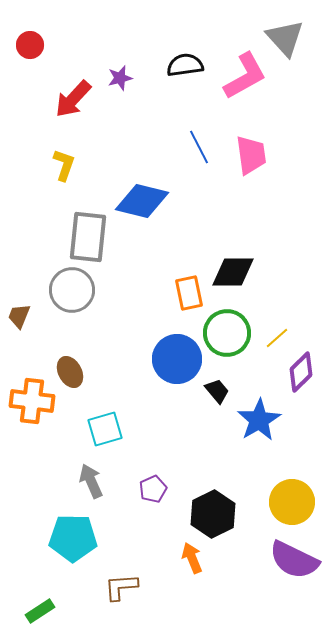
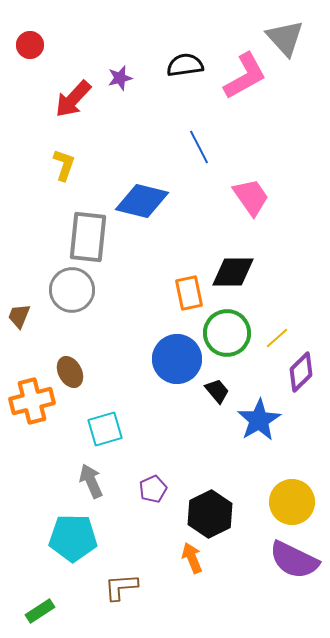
pink trapezoid: moved 42 px down; rotated 27 degrees counterclockwise
orange cross: rotated 21 degrees counterclockwise
black hexagon: moved 3 px left
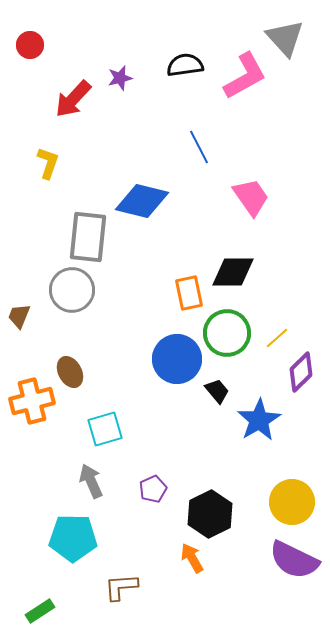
yellow L-shape: moved 16 px left, 2 px up
orange arrow: rotated 8 degrees counterclockwise
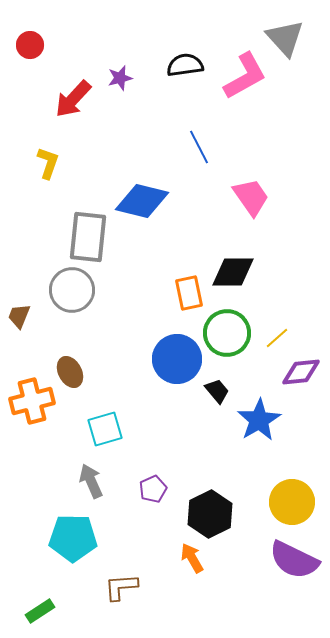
purple diamond: rotated 39 degrees clockwise
